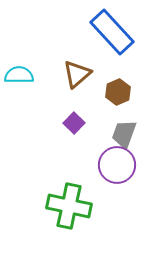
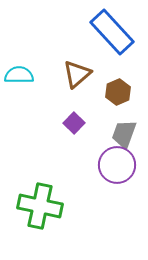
green cross: moved 29 px left
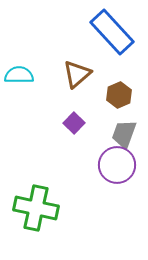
brown hexagon: moved 1 px right, 3 px down
green cross: moved 4 px left, 2 px down
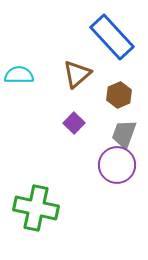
blue rectangle: moved 5 px down
